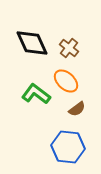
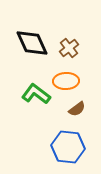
brown cross: rotated 12 degrees clockwise
orange ellipse: rotated 45 degrees counterclockwise
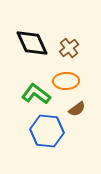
blue hexagon: moved 21 px left, 16 px up
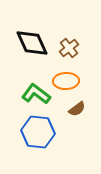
blue hexagon: moved 9 px left, 1 px down
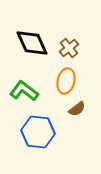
orange ellipse: rotated 75 degrees counterclockwise
green L-shape: moved 12 px left, 3 px up
